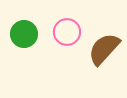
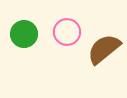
brown semicircle: rotated 9 degrees clockwise
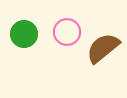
brown semicircle: moved 1 px left, 1 px up
